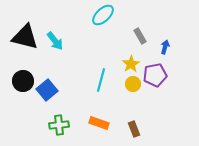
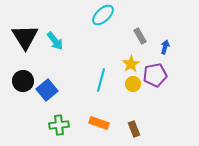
black triangle: rotated 44 degrees clockwise
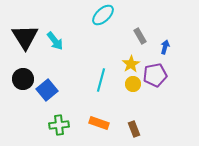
black circle: moved 2 px up
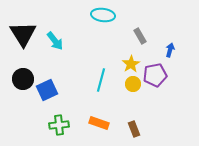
cyan ellipse: rotated 50 degrees clockwise
black triangle: moved 2 px left, 3 px up
blue arrow: moved 5 px right, 3 px down
blue square: rotated 15 degrees clockwise
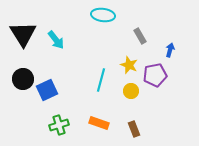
cyan arrow: moved 1 px right, 1 px up
yellow star: moved 2 px left, 1 px down; rotated 18 degrees counterclockwise
yellow circle: moved 2 px left, 7 px down
green cross: rotated 12 degrees counterclockwise
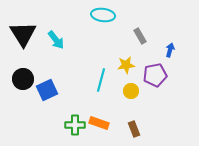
yellow star: moved 3 px left; rotated 30 degrees counterclockwise
green cross: moved 16 px right; rotated 18 degrees clockwise
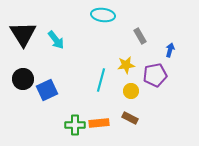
orange rectangle: rotated 24 degrees counterclockwise
brown rectangle: moved 4 px left, 11 px up; rotated 42 degrees counterclockwise
